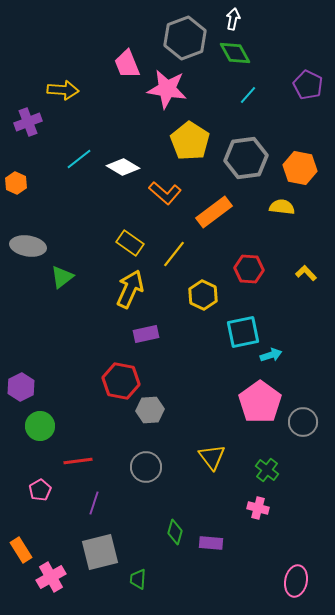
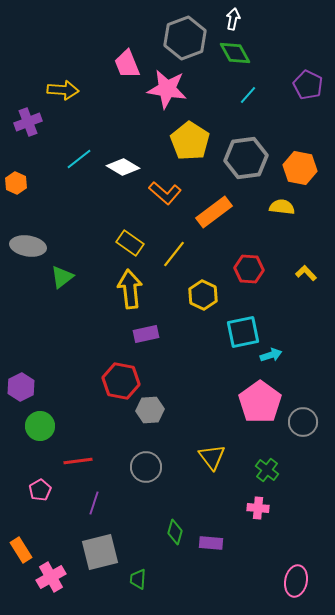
yellow arrow at (130, 289): rotated 30 degrees counterclockwise
pink cross at (258, 508): rotated 10 degrees counterclockwise
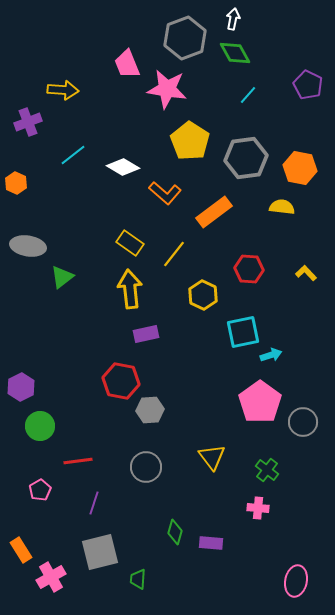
cyan line at (79, 159): moved 6 px left, 4 px up
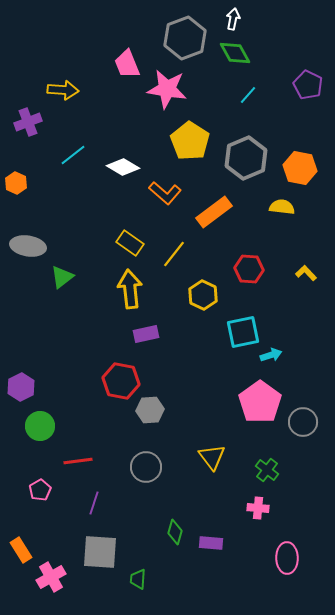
gray hexagon at (246, 158): rotated 15 degrees counterclockwise
gray square at (100, 552): rotated 18 degrees clockwise
pink ellipse at (296, 581): moved 9 px left, 23 px up; rotated 12 degrees counterclockwise
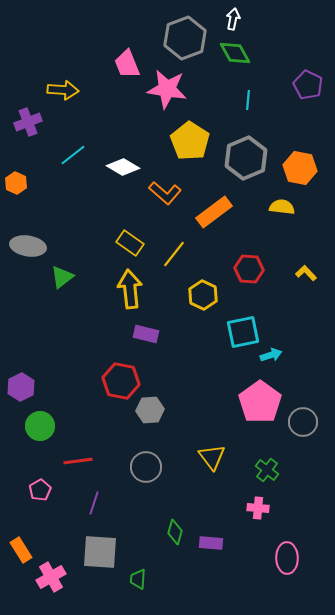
cyan line at (248, 95): moved 5 px down; rotated 36 degrees counterclockwise
purple rectangle at (146, 334): rotated 25 degrees clockwise
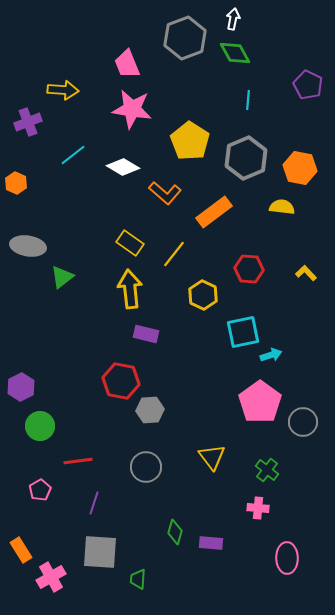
pink star at (167, 89): moved 35 px left, 20 px down
